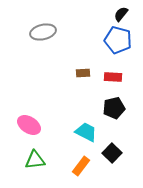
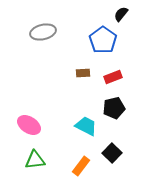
blue pentagon: moved 15 px left; rotated 20 degrees clockwise
red rectangle: rotated 24 degrees counterclockwise
cyan trapezoid: moved 6 px up
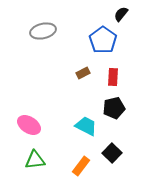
gray ellipse: moved 1 px up
brown rectangle: rotated 24 degrees counterclockwise
red rectangle: rotated 66 degrees counterclockwise
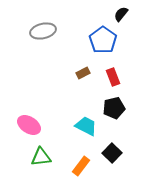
red rectangle: rotated 24 degrees counterclockwise
green triangle: moved 6 px right, 3 px up
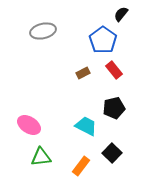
red rectangle: moved 1 px right, 7 px up; rotated 18 degrees counterclockwise
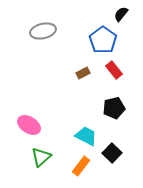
cyan trapezoid: moved 10 px down
green triangle: rotated 35 degrees counterclockwise
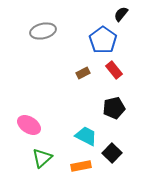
green triangle: moved 1 px right, 1 px down
orange rectangle: rotated 42 degrees clockwise
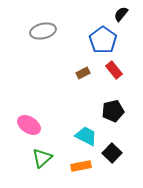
black pentagon: moved 1 px left, 3 px down
